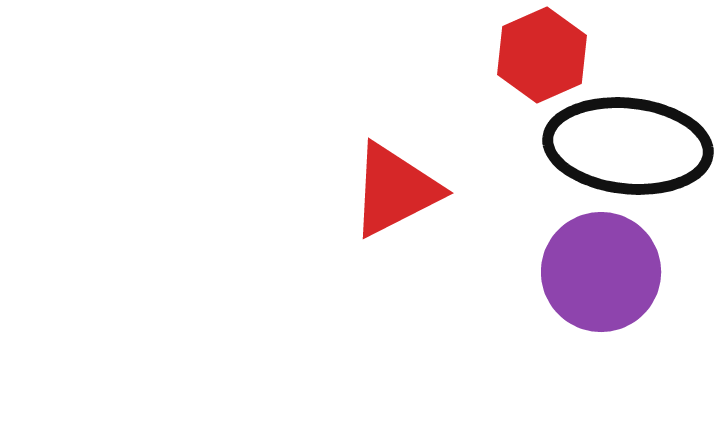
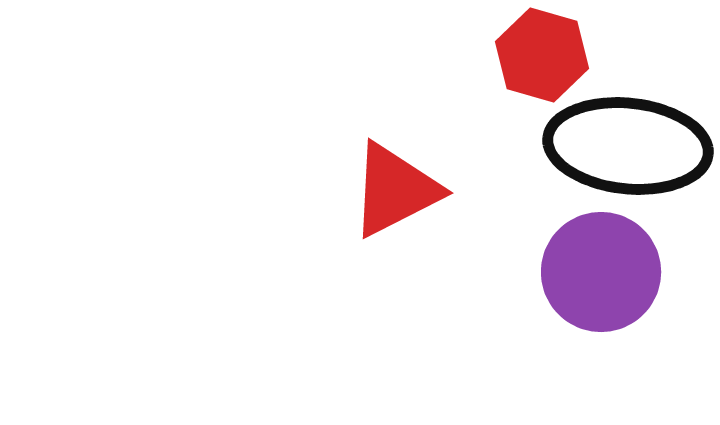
red hexagon: rotated 20 degrees counterclockwise
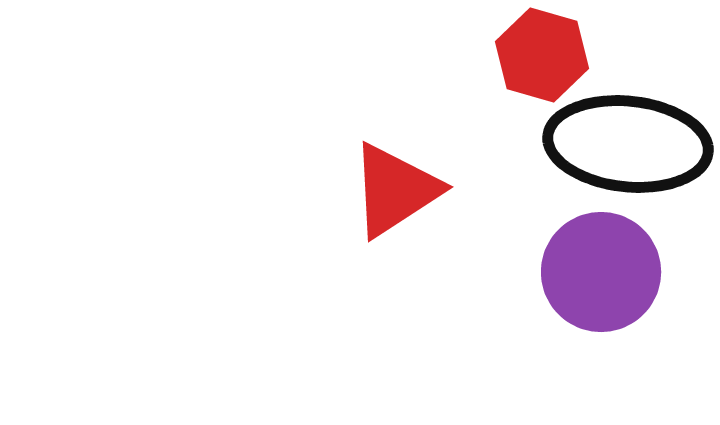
black ellipse: moved 2 px up
red triangle: rotated 6 degrees counterclockwise
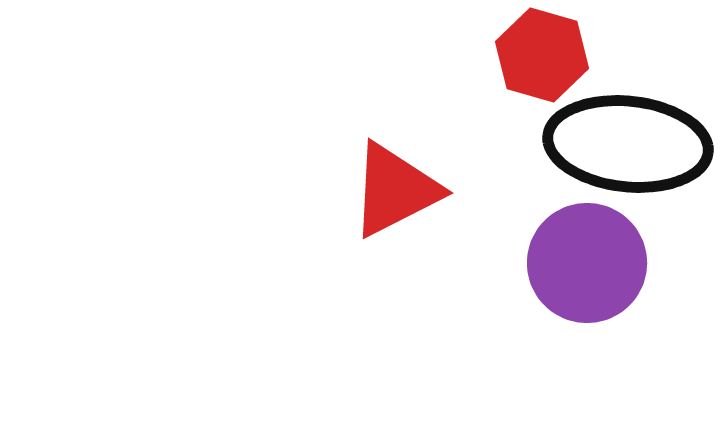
red triangle: rotated 6 degrees clockwise
purple circle: moved 14 px left, 9 px up
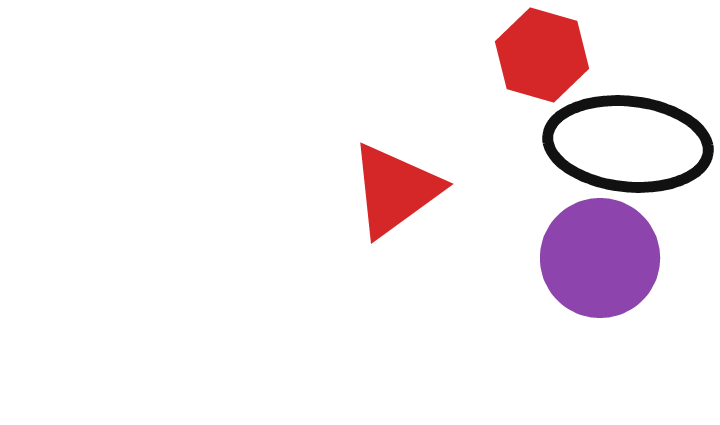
red triangle: rotated 9 degrees counterclockwise
purple circle: moved 13 px right, 5 px up
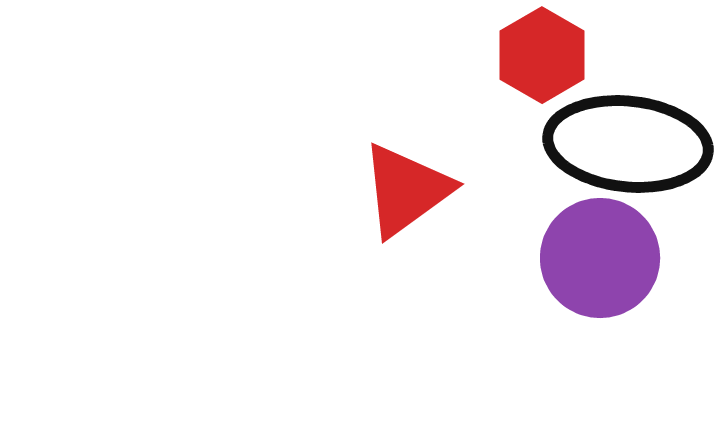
red hexagon: rotated 14 degrees clockwise
red triangle: moved 11 px right
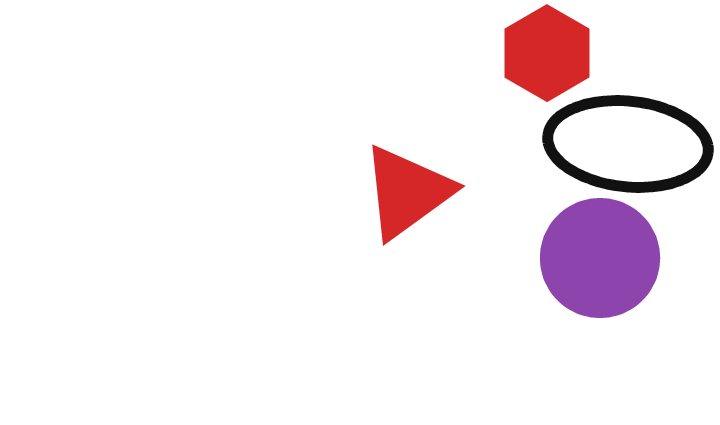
red hexagon: moved 5 px right, 2 px up
red triangle: moved 1 px right, 2 px down
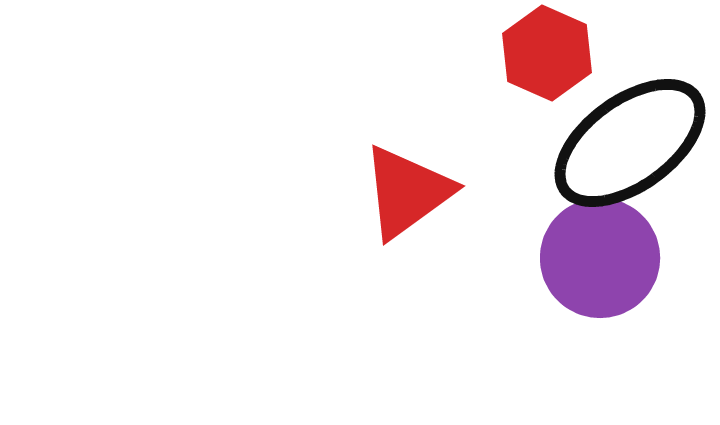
red hexagon: rotated 6 degrees counterclockwise
black ellipse: moved 2 px right, 1 px up; rotated 42 degrees counterclockwise
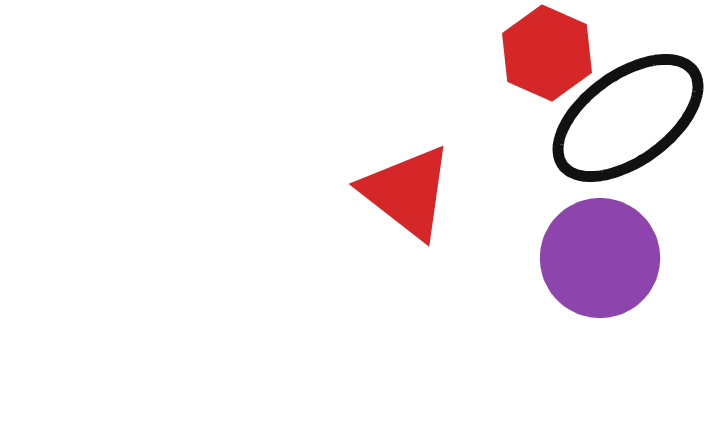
black ellipse: moved 2 px left, 25 px up
red triangle: rotated 46 degrees counterclockwise
